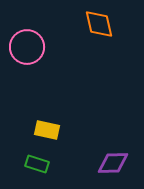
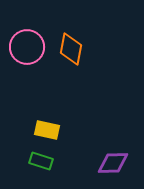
orange diamond: moved 28 px left, 25 px down; rotated 24 degrees clockwise
green rectangle: moved 4 px right, 3 px up
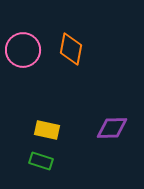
pink circle: moved 4 px left, 3 px down
purple diamond: moved 1 px left, 35 px up
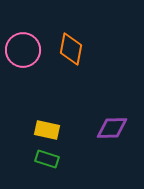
green rectangle: moved 6 px right, 2 px up
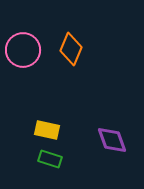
orange diamond: rotated 12 degrees clockwise
purple diamond: moved 12 px down; rotated 72 degrees clockwise
green rectangle: moved 3 px right
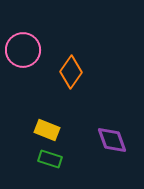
orange diamond: moved 23 px down; rotated 12 degrees clockwise
yellow rectangle: rotated 10 degrees clockwise
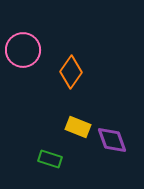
yellow rectangle: moved 31 px right, 3 px up
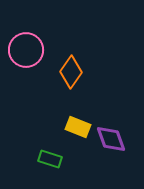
pink circle: moved 3 px right
purple diamond: moved 1 px left, 1 px up
